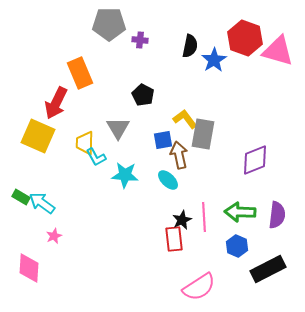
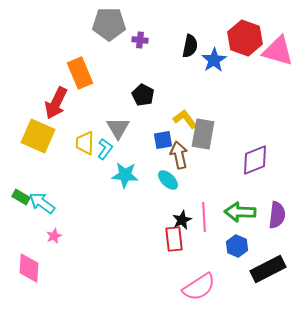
cyan L-shape: moved 9 px right, 8 px up; rotated 115 degrees counterclockwise
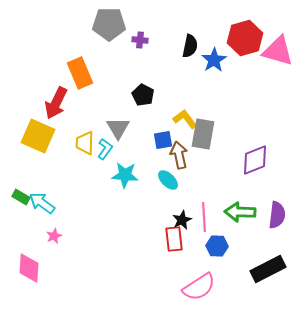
red hexagon: rotated 24 degrees clockwise
blue hexagon: moved 20 px left; rotated 20 degrees counterclockwise
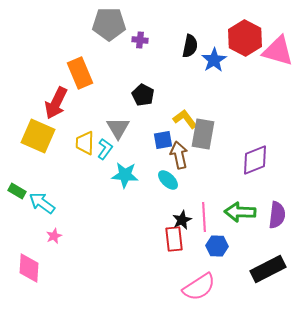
red hexagon: rotated 16 degrees counterclockwise
green rectangle: moved 4 px left, 6 px up
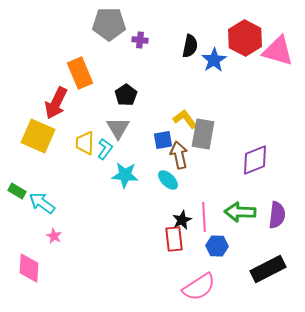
black pentagon: moved 17 px left; rotated 10 degrees clockwise
pink star: rotated 21 degrees counterclockwise
